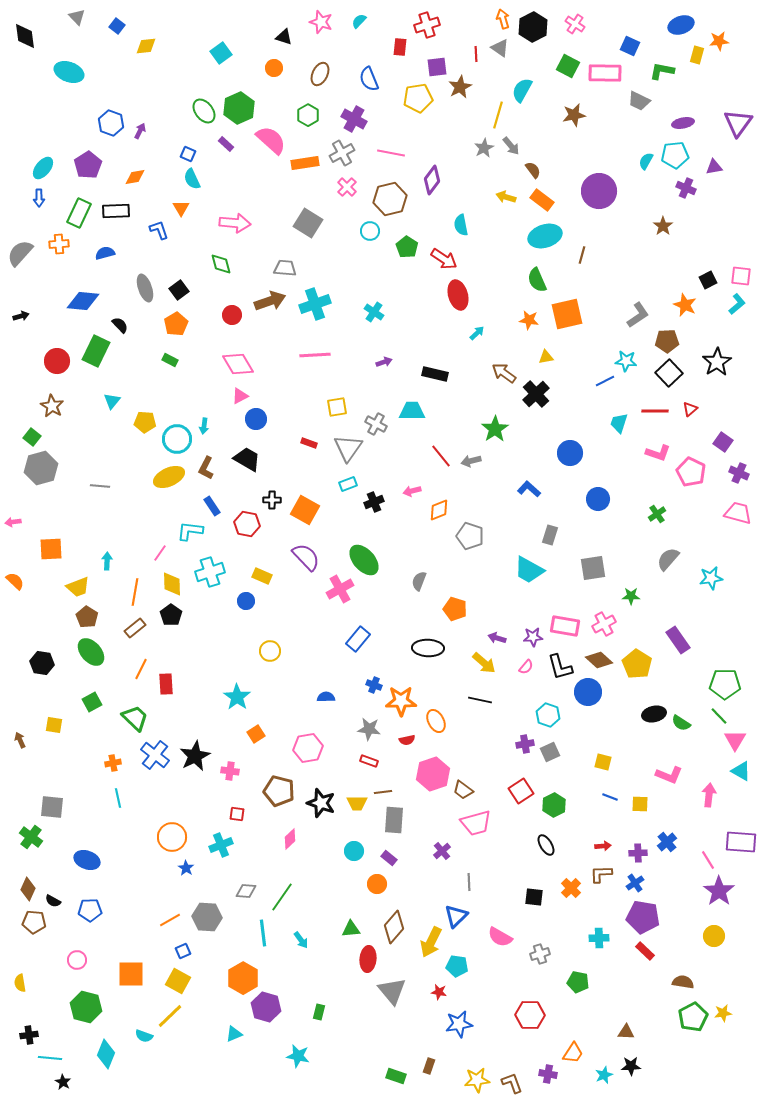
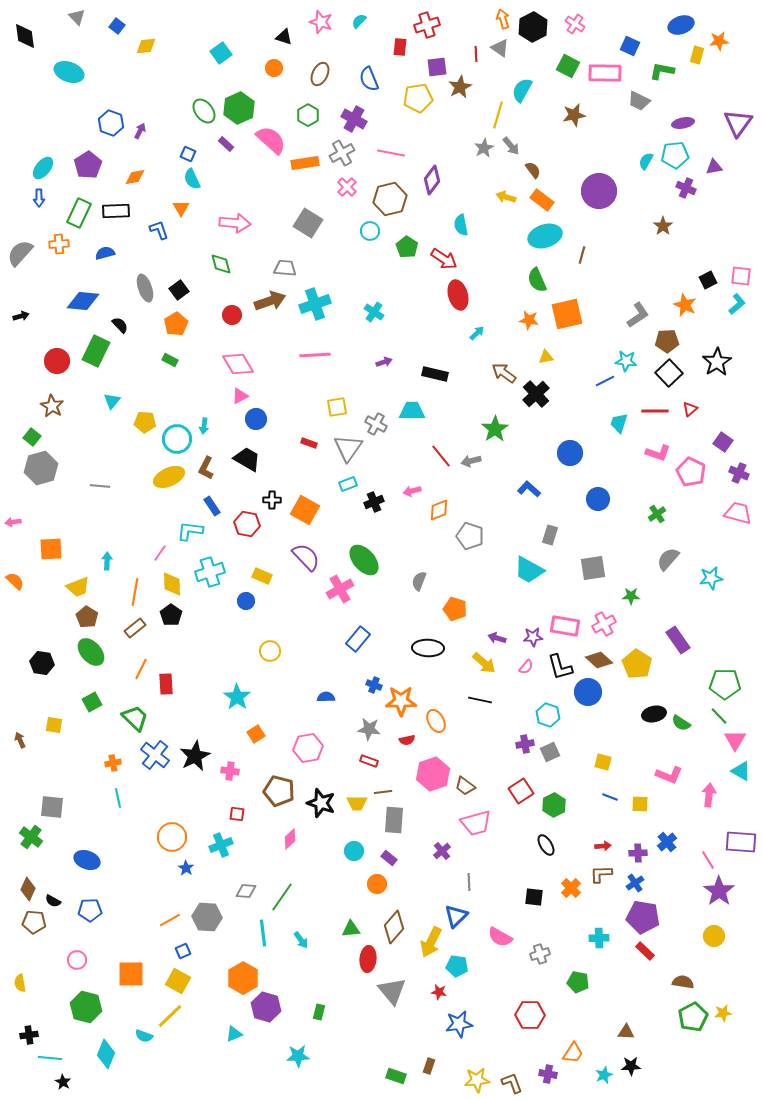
brown trapezoid at (463, 790): moved 2 px right, 4 px up
cyan star at (298, 1056): rotated 15 degrees counterclockwise
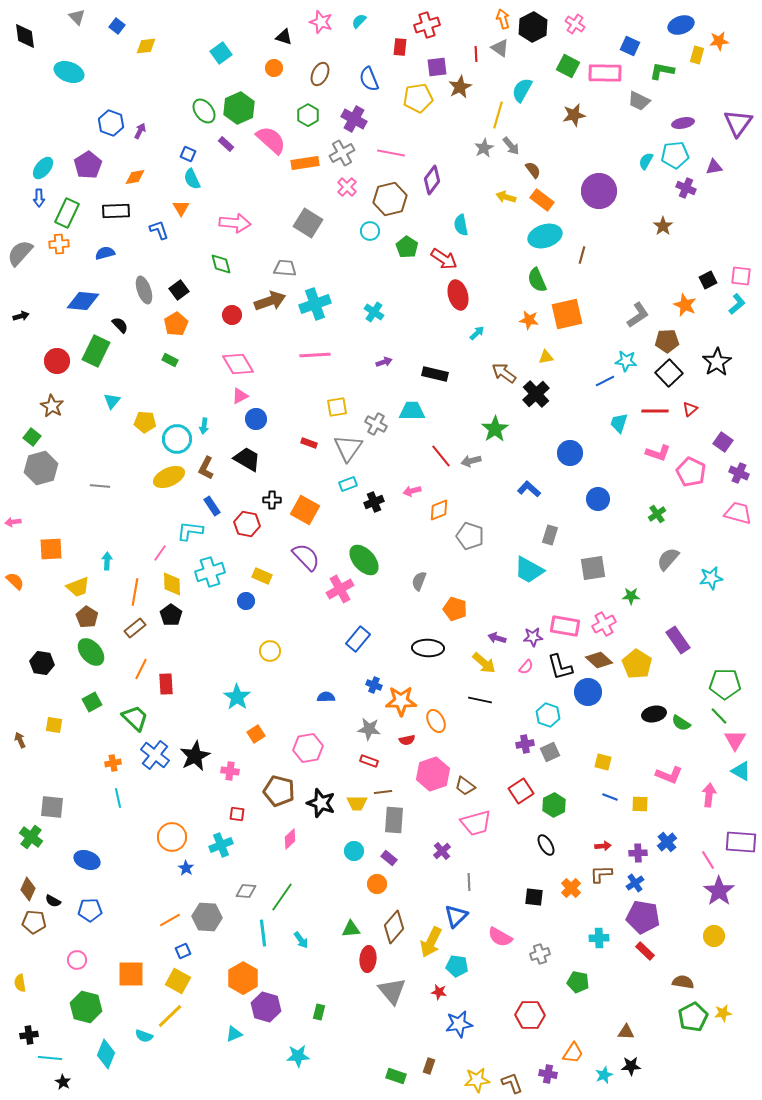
green rectangle at (79, 213): moved 12 px left
gray ellipse at (145, 288): moved 1 px left, 2 px down
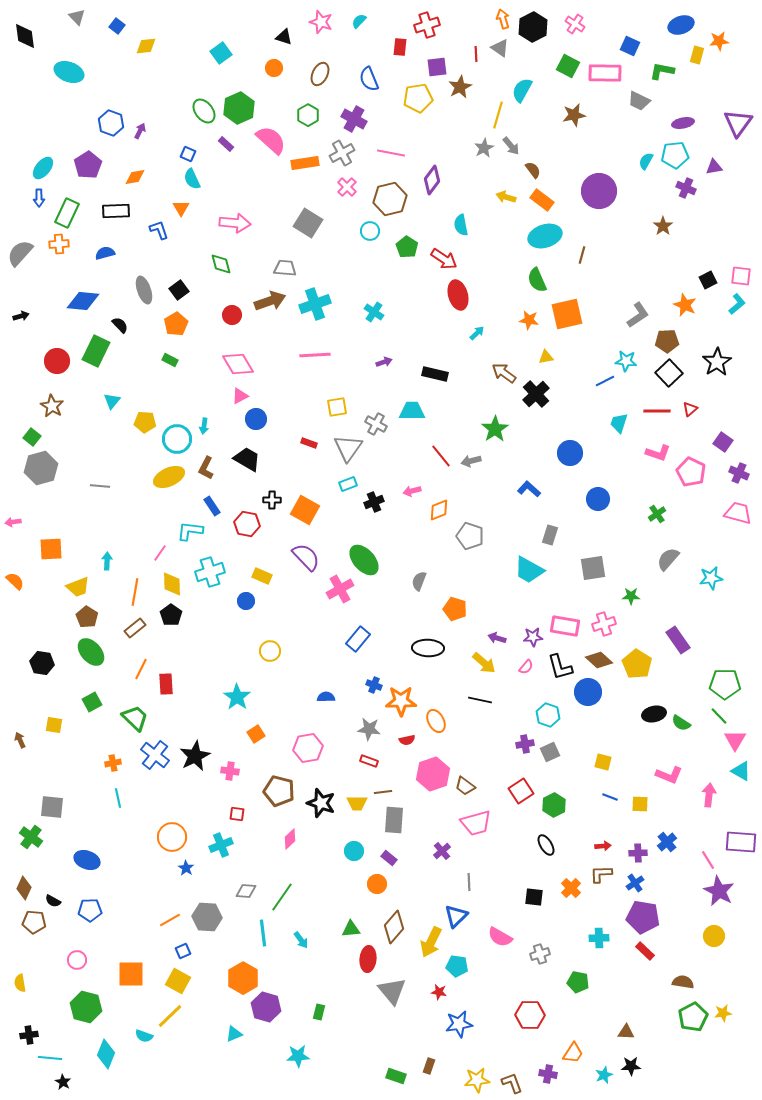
red line at (655, 411): moved 2 px right
pink cross at (604, 624): rotated 10 degrees clockwise
brown diamond at (28, 889): moved 4 px left, 1 px up
purple star at (719, 891): rotated 8 degrees counterclockwise
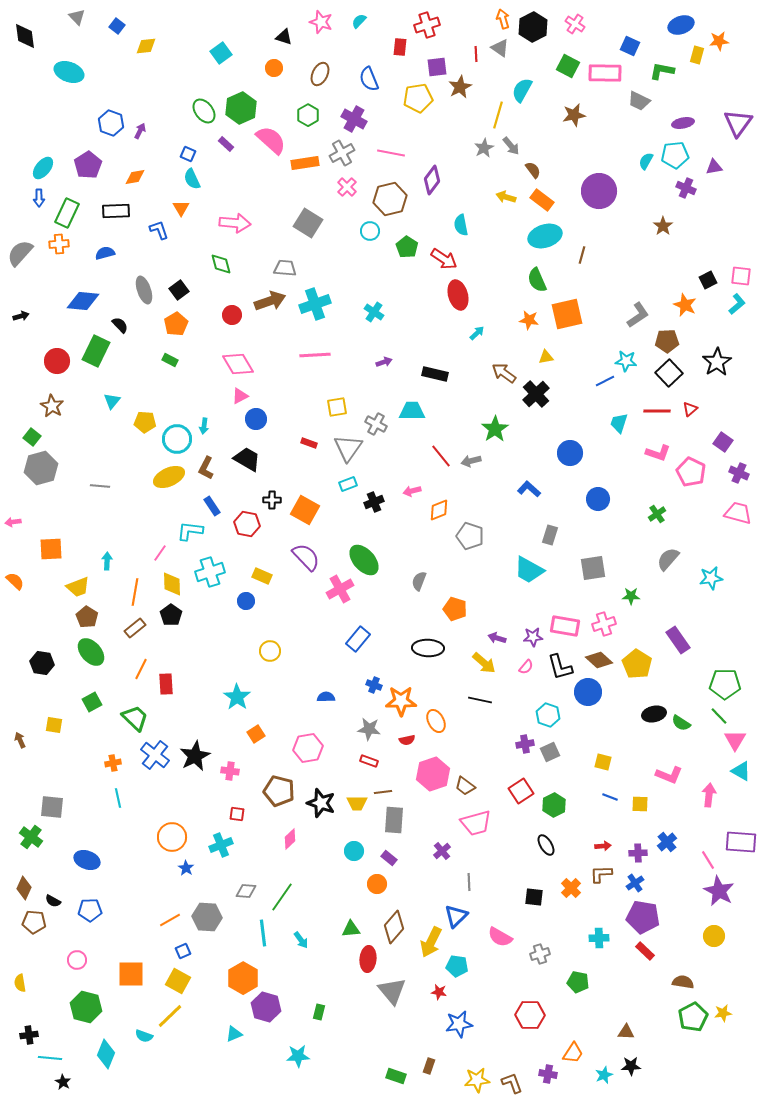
green hexagon at (239, 108): moved 2 px right
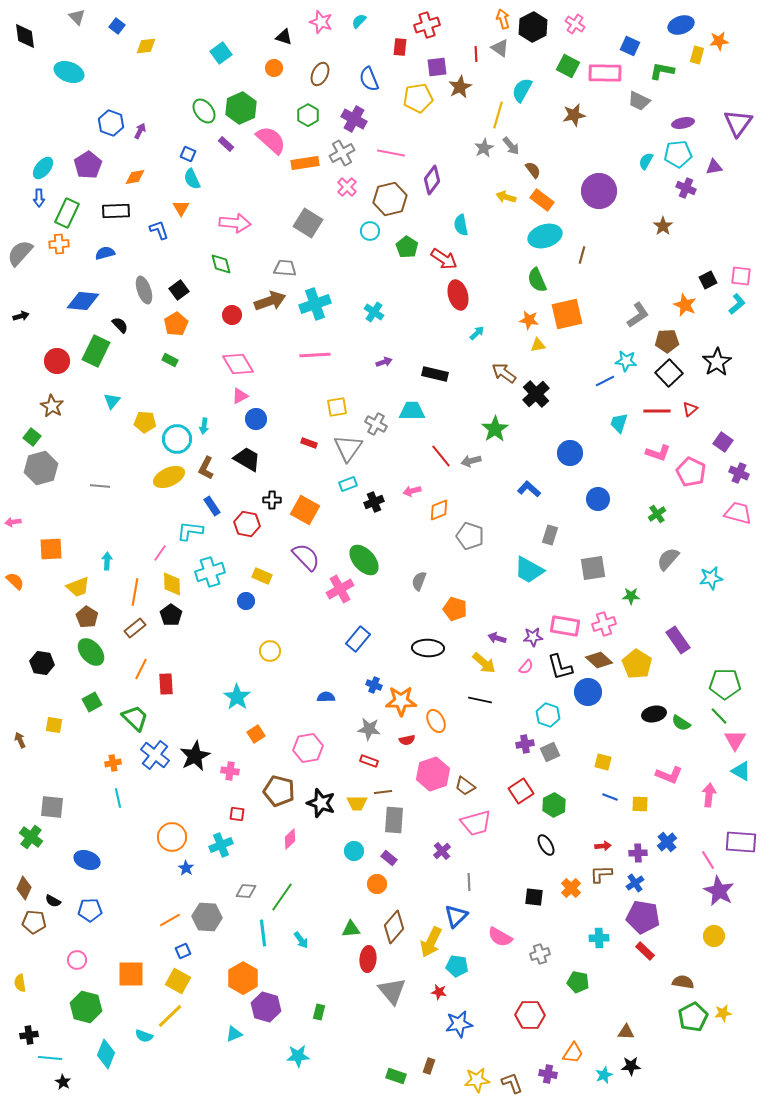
cyan pentagon at (675, 155): moved 3 px right, 1 px up
yellow triangle at (546, 357): moved 8 px left, 12 px up
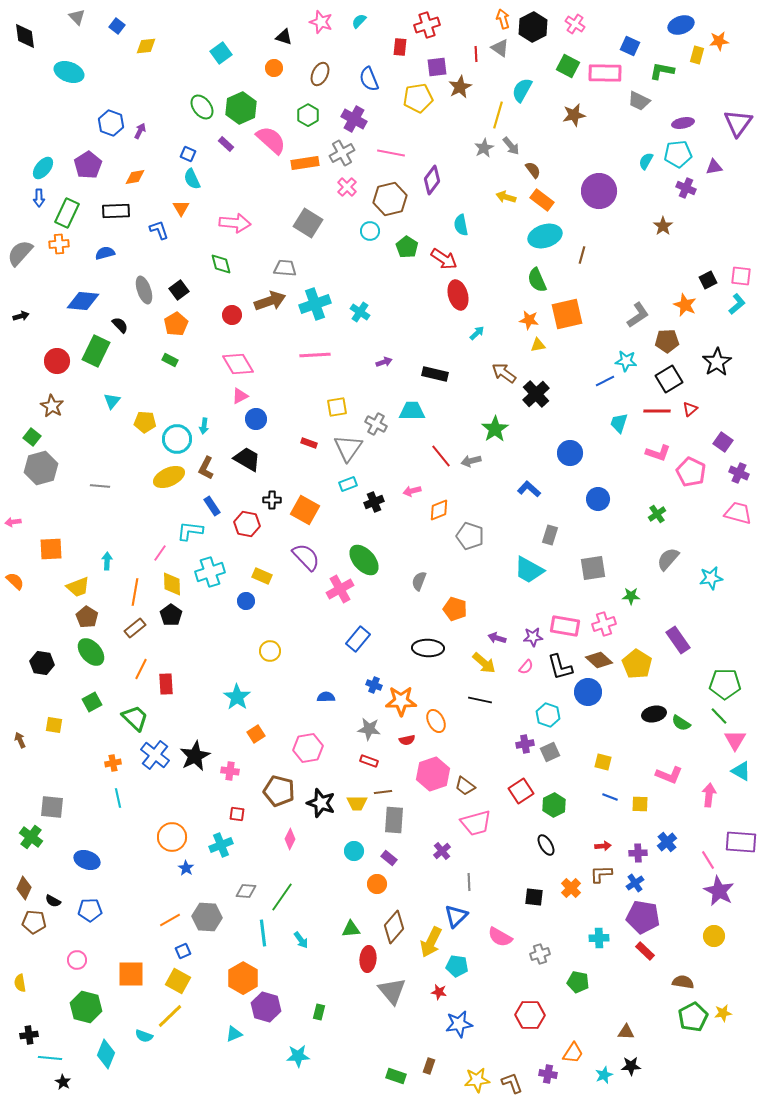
green ellipse at (204, 111): moved 2 px left, 4 px up
cyan cross at (374, 312): moved 14 px left
black square at (669, 373): moved 6 px down; rotated 12 degrees clockwise
pink diamond at (290, 839): rotated 20 degrees counterclockwise
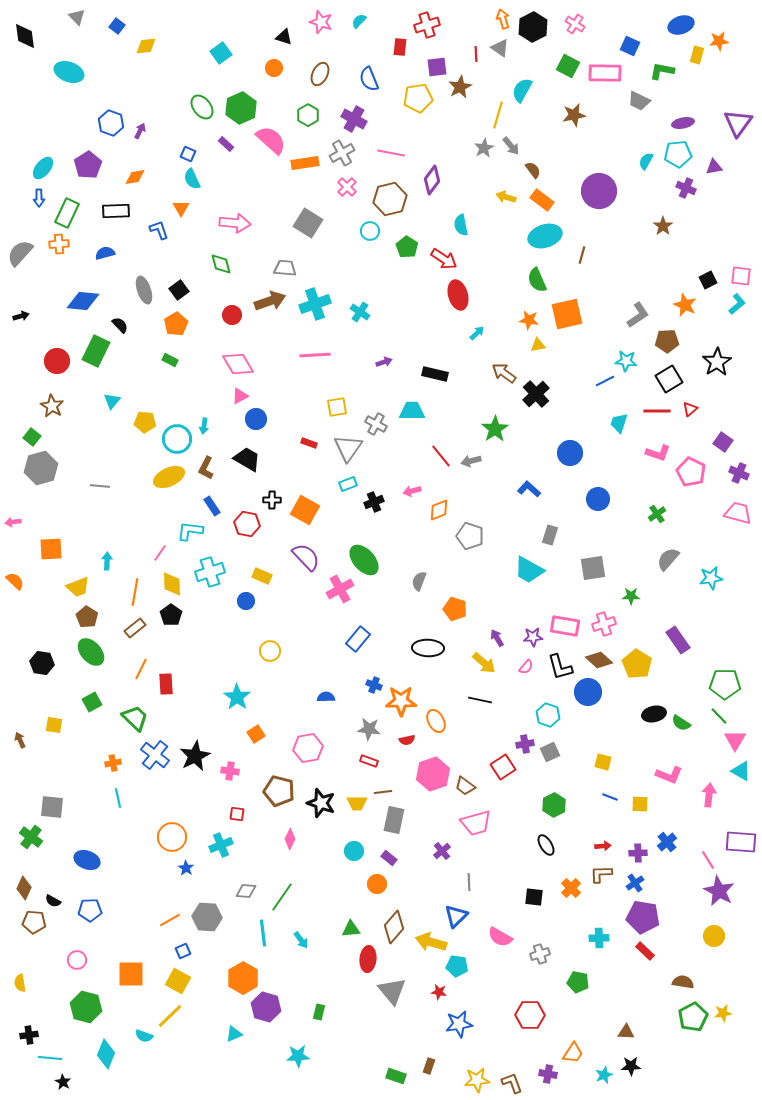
purple arrow at (497, 638): rotated 42 degrees clockwise
red square at (521, 791): moved 18 px left, 24 px up
gray rectangle at (394, 820): rotated 8 degrees clockwise
yellow arrow at (431, 942): rotated 80 degrees clockwise
